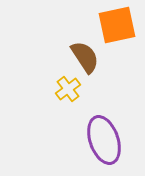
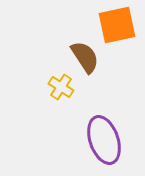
yellow cross: moved 7 px left, 2 px up; rotated 20 degrees counterclockwise
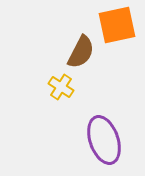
brown semicircle: moved 4 px left, 5 px up; rotated 60 degrees clockwise
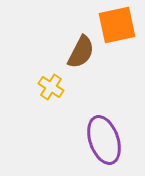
yellow cross: moved 10 px left
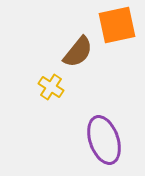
brown semicircle: moved 3 px left; rotated 12 degrees clockwise
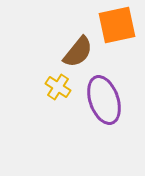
yellow cross: moved 7 px right
purple ellipse: moved 40 px up
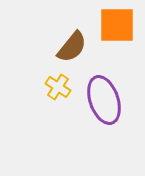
orange square: rotated 12 degrees clockwise
brown semicircle: moved 6 px left, 5 px up
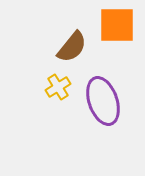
yellow cross: rotated 25 degrees clockwise
purple ellipse: moved 1 px left, 1 px down
